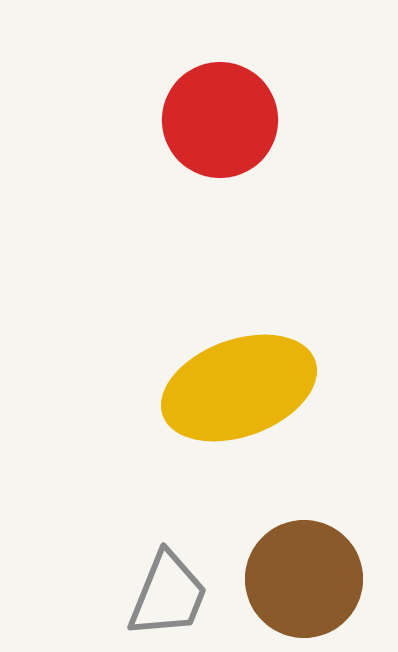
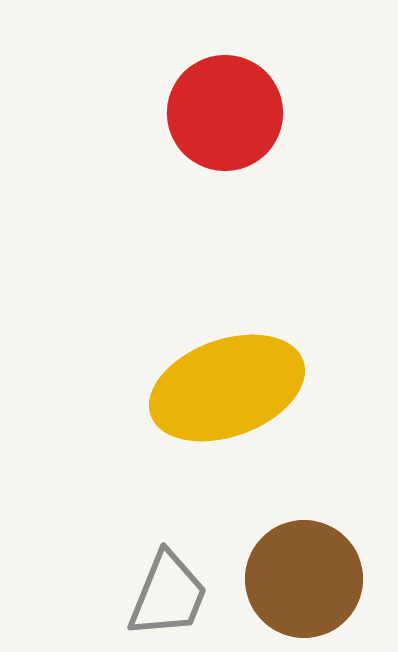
red circle: moved 5 px right, 7 px up
yellow ellipse: moved 12 px left
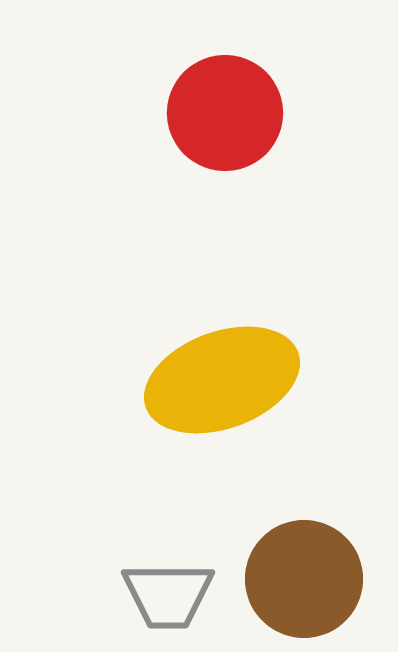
yellow ellipse: moved 5 px left, 8 px up
gray trapezoid: rotated 68 degrees clockwise
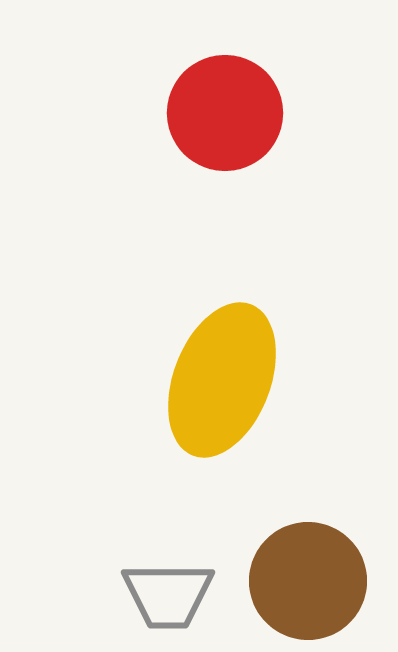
yellow ellipse: rotated 49 degrees counterclockwise
brown circle: moved 4 px right, 2 px down
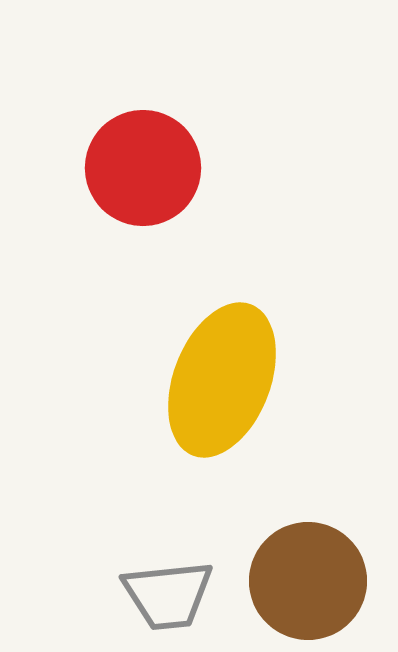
red circle: moved 82 px left, 55 px down
gray trapezoid: rotated 6 degrees counterclockwise
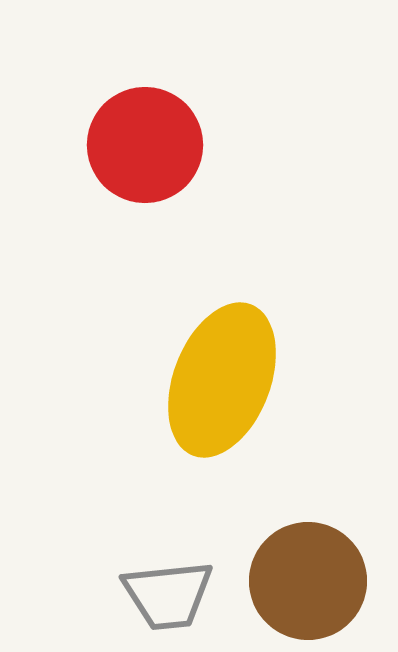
red circle: moved 2 px right, 23 px up
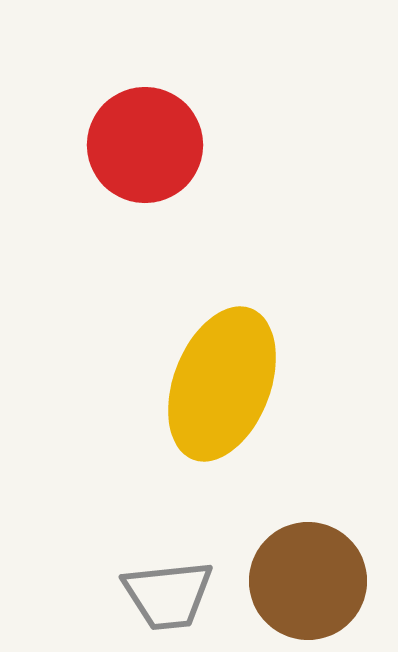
yellow ellipse: moved 4 px down
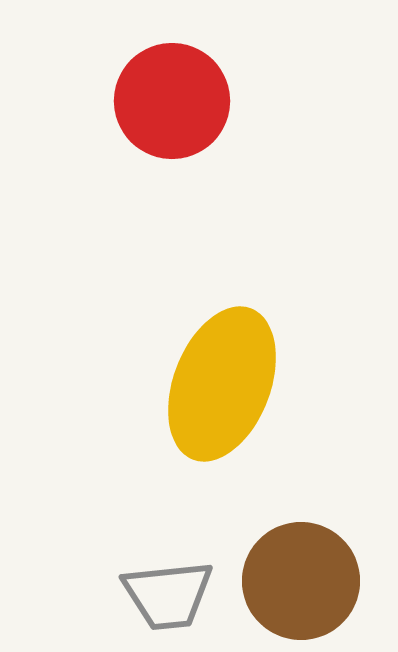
red circle: moved 27 px right, 44 px up
brown circle: moved 7 px left
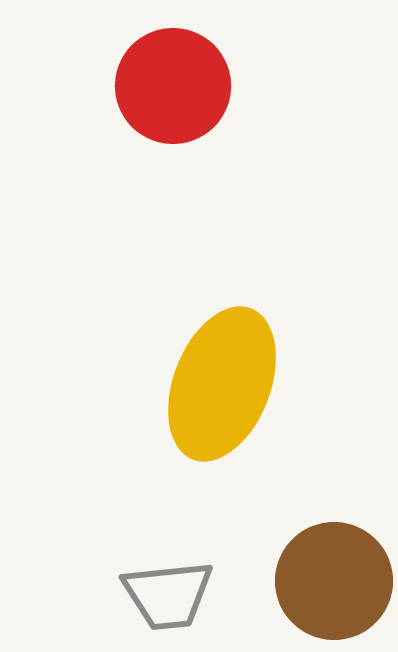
red circle: moved 1 px right, 15 px up
brown circle: moved 33 px right
